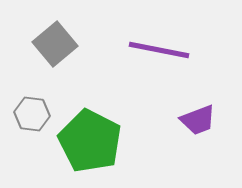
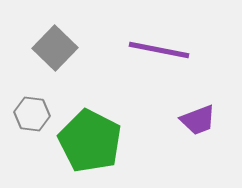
gray square: moved 4 px down; rotated 6 degrees counterclockwise
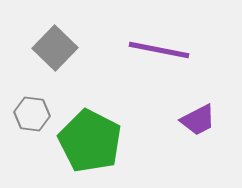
purple trapezoid: rotated 6 degrees counterclockwise
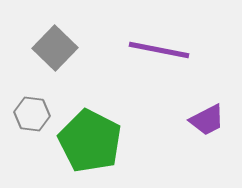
purple trapezoid: moved 9 px right
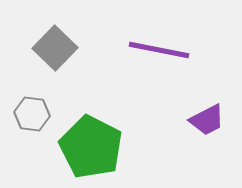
green pentagon: moved 1 px right, 6 px down
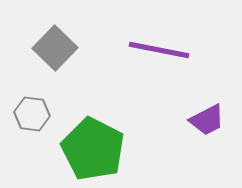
green pentagon: moved 2 px right, 2 px down
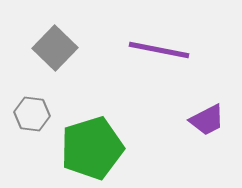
green pentagon: moved 1 px left, 1 px up; rotated 28 degrees clockwise
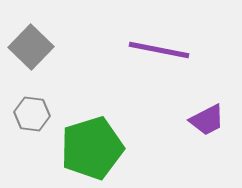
gray square: moved 24 px left, 1 px up
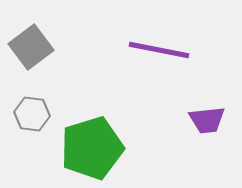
gray square: rotated 9 degrees clockwise
purple trapezoid: rotated 21 degrees clockwise
